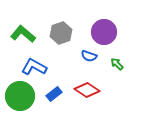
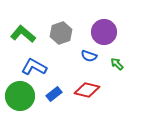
red diamond: rotated 20 degrees counterclockwise
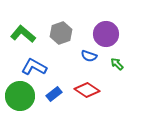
purple circle: moved 2 px right, 2 px down
red diamond: rotated 20 degrees clockwise
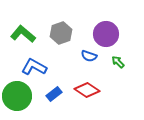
green arrow: moved 1 px right, 2 px up
green circle: moved 3 px left
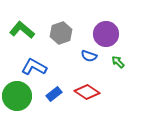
green L-shape: moved 1 px left, 4 px up
red diamond: moved 2 px down
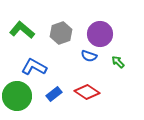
purple circle: moved 6 px left
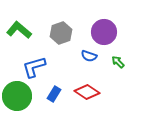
green L-shape: moved 3 px left
purple circle: moved 4 px right, 2 px up
blue L-shape: rotated 45 degrees counterclockwise
blue rectangle: rotated 21 degrees counterclockwise
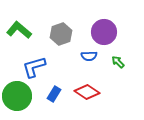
gray hexagon: moved 1 px down
blue semicircle: rotated 21 degrees counterclockwise
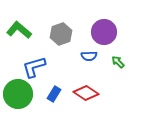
red diamond: moved 1 px left, 1 px down
green circle: moved 1 px right, 2 px up
